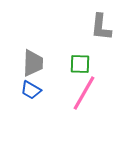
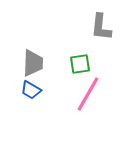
green square: rotated 10 degrees counterclockwise
pink line: moved 4 px right, 1 px down
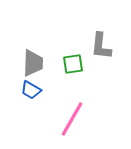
gray L-shape: moved 19 px down
green square: moved 7 px left
pink line: moved 16 px left, 25 px down
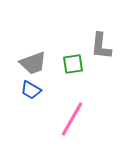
gray trapezoid: rotated 68 degrees clockwise
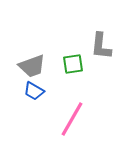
gray trapezoid: moved 1 px left, 3 px down
blue trapezoid: moved 3 px right, 1 px down
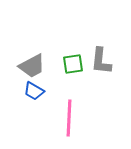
gray L-shape: moved 15 px down
gray trapezoid: rotated 8 degrees counterclockwise
pink line: moved 3 px left, 1 px up; rotated 27 degrees counterclockwise
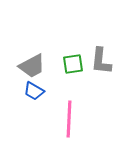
pink line: moved 1 px down
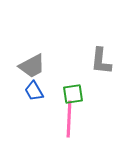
green square: moved 30 px down
blue trapezoid: rotated 30 degrees clockwise
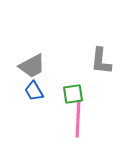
pink line: moved 9 px right
